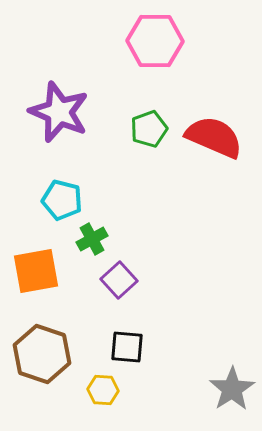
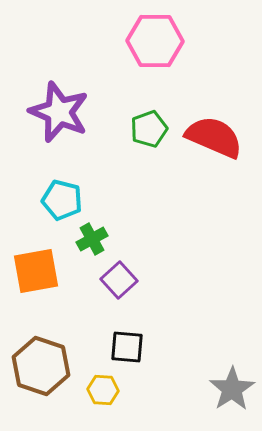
brown hexagon: moved 1 px left, 12 px down
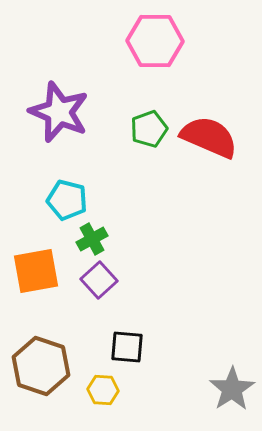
red semicircle: moved 5 px left
cyan pentagon: moved 5 px right
purple square: moved 20 px left
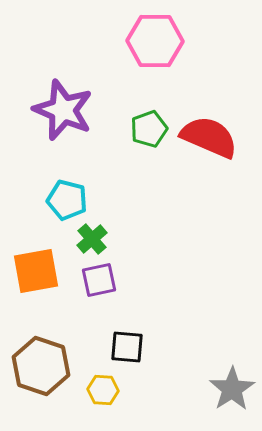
purple star: moved 4 px right, 2 px up
green cross: rotated 12 degrees counterclockwise
purple square: rotated 30 degrees clockwise
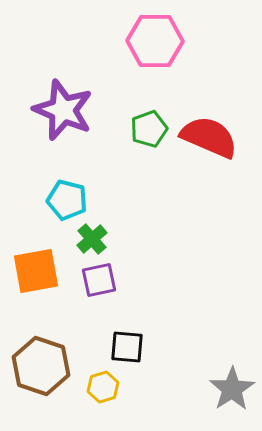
yellow hexagon: moved 3 px up; rotated 20 degrees counterclockwise
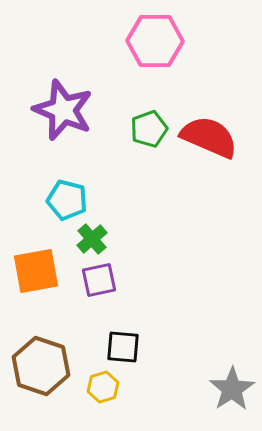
black square: moved 4 px left
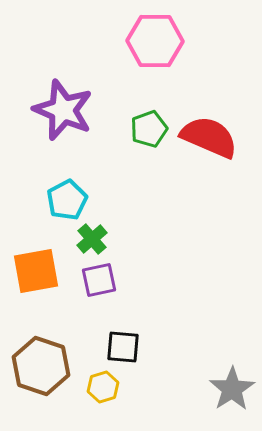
cyan pentagon: rotated 30 degrees clockwise
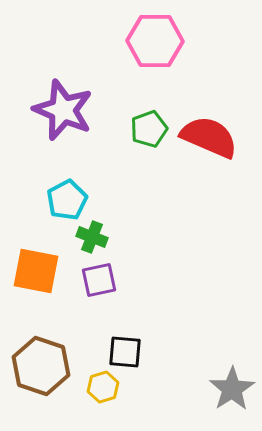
green cross: moved 2 px up; rotated 28 degrees counterclockwise
orange square: rotated 21 degrees clockwise
black square: moved 2 px right, 5 px down
